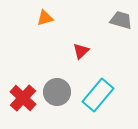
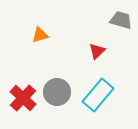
orange triangle: moved 5 px left, 17 px down
red triangle: moved 16 px right
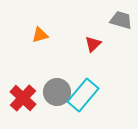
red triangle: moved 4 px left, 7 px up
cyan rectangle: moved 15 px left
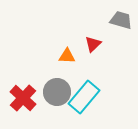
orange triangle: moved 27 px right, 21 px down; rotated 18 degrees clockwise
cyan rectangle: moved 1 px right, 2 px down
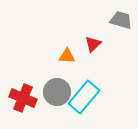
red cross: rotated 20 degrees counterclockwise
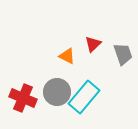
gray trapezoid: moved 2 px right, 34 px down; rotated 55 degrees clockwise
orange triangle: rotated 24 degrees clockwise
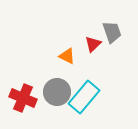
gray trapezoid: moved 11 px left, 22 px up
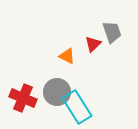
cyan rectangle: moved 7 px left, 10 px down; rotated 72 degrees counterclockwise
